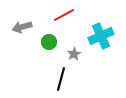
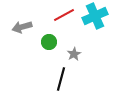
cyan cross: moved 6 px left, 20 px up
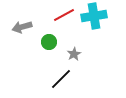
cyan cross: moved 1 px left; rotated 15 degrees clockwise
black line: rotated 30 degrees clockwise
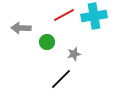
gray arrow: moved 1 px left, 1 px down; rotated 18 degrees clockwise
green circle: moved 2 px left
gray star: rotated 16 degrees clockwise
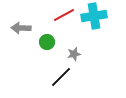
black line: moved 2 px up
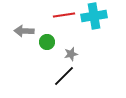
red line: rotated 20 degrees clockwise
gray arrow: moved 3 px right, 3 px down
gray star: moved 3 px left
black line: moved 3 px right, 1 px up
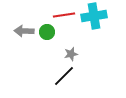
green circle: moved 10 px up
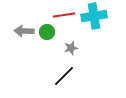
gray star: moved 6 px up
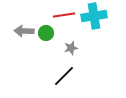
green circle: moved 1 px left, 1 px down
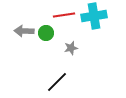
black line: moved 7 px left, 6 px down
